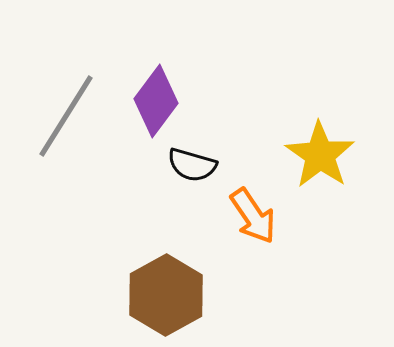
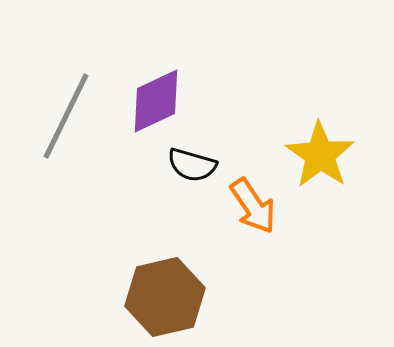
purple diamond: rotated 28 degrees clockwise
gray line: rotated 6 degrees counterclockwise
orange arrow: moved 10 px up
brown hexagon: moved 1 px left, 2 px down; rotated 16 degrees clockwise
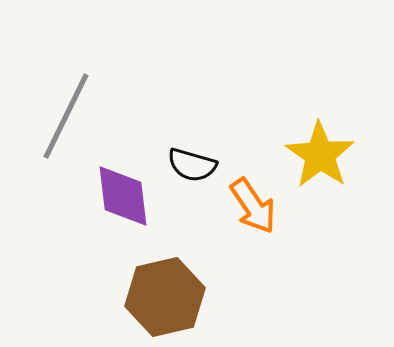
purple diamond: moved 33 px left, 95 px down; rotated 72 degrees counterclockwise
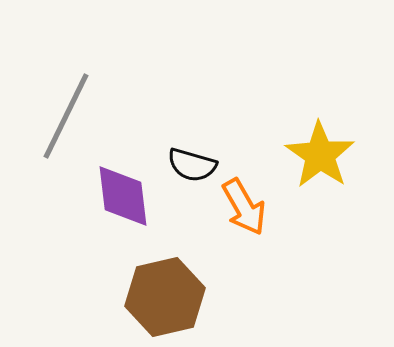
orange arrow: moved 9 px left, 1 px down; rotated 4 degrees clockwise
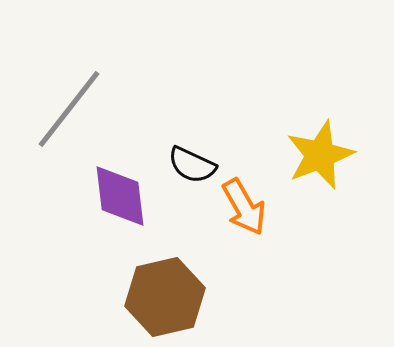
gray line: moved 3 px right, 7 px up; rotated 12 degrees clockwise
yellow star: rotated 16 degrees clockwise
black semicircle: rotated 9 degrees clockwise
purple diamond: moved 3 px left
